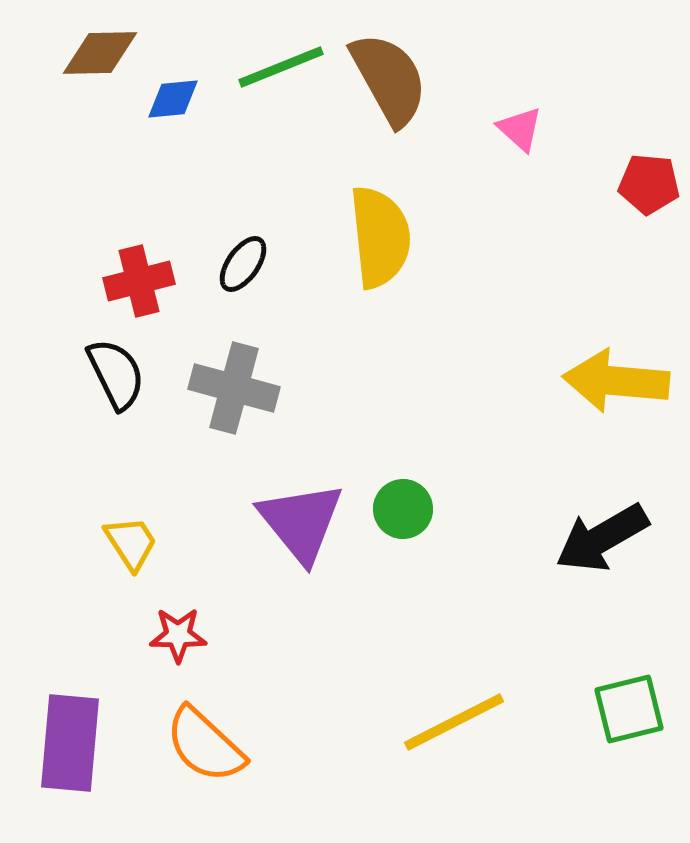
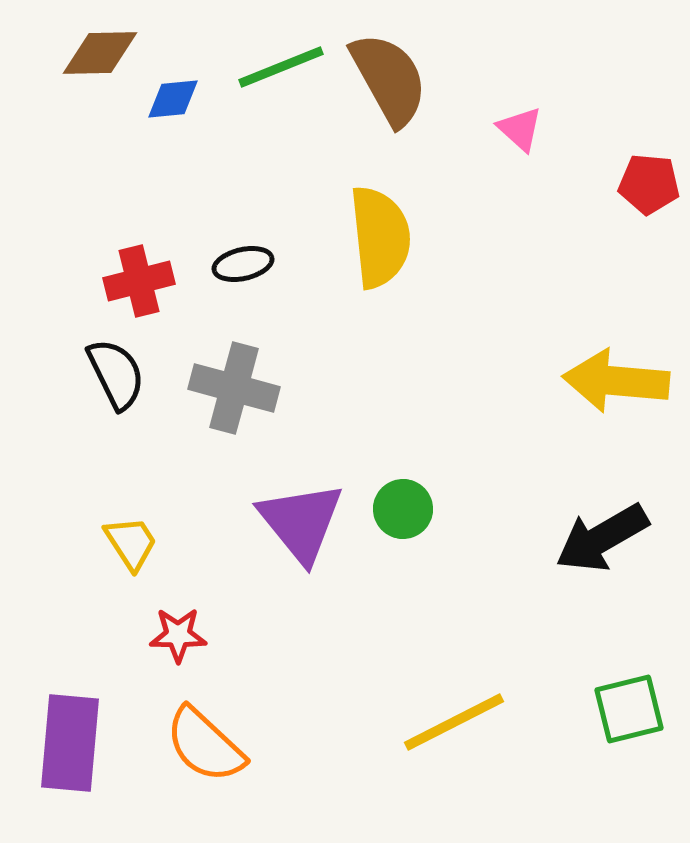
black ellipse: rotated 42 degrees clockwise
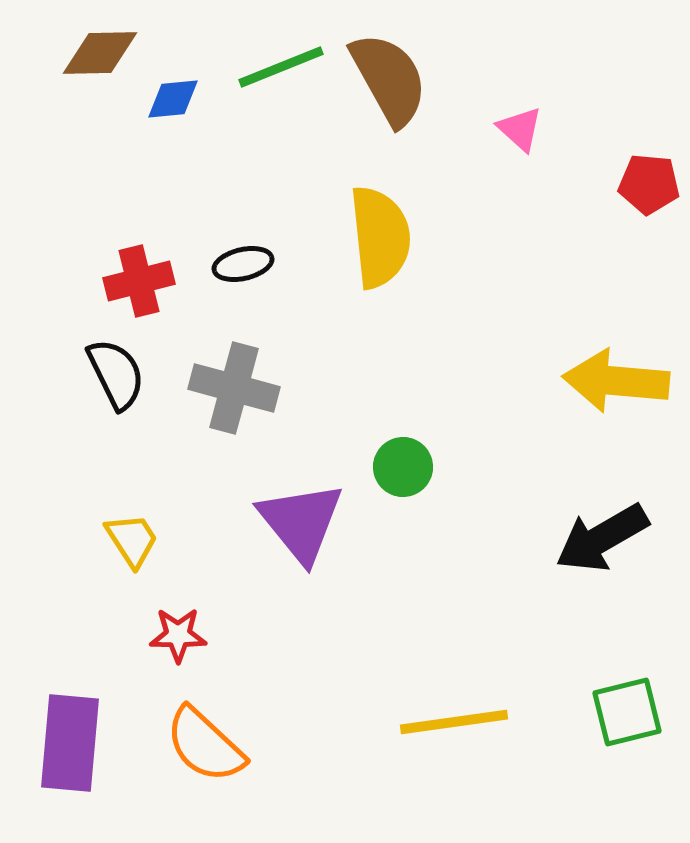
green circle: moved 42 px up
yellow trapezoid: moved 1 px right, 3 px up
green square: moved 2 px left, 3 px down
yellow line: rotated 19 degrees clockwise
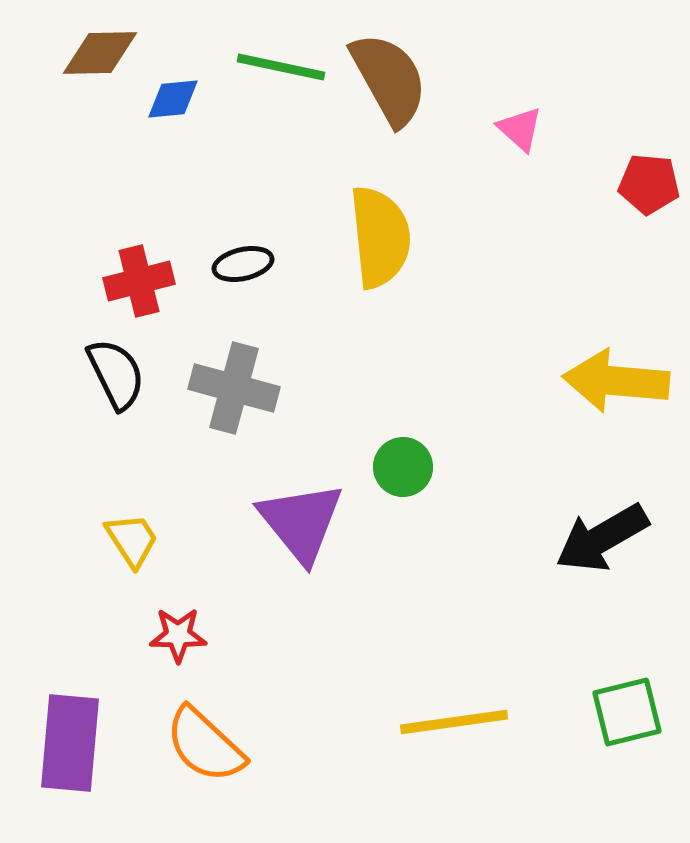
green line: rotated 34 degrees clockwise
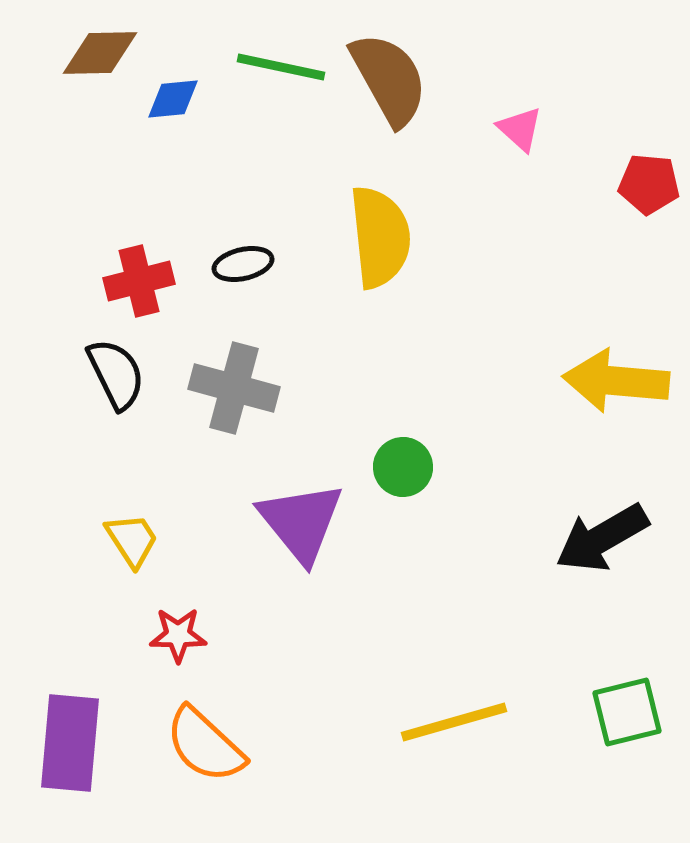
yellow line: rotated 8 degrees counterclockwise
